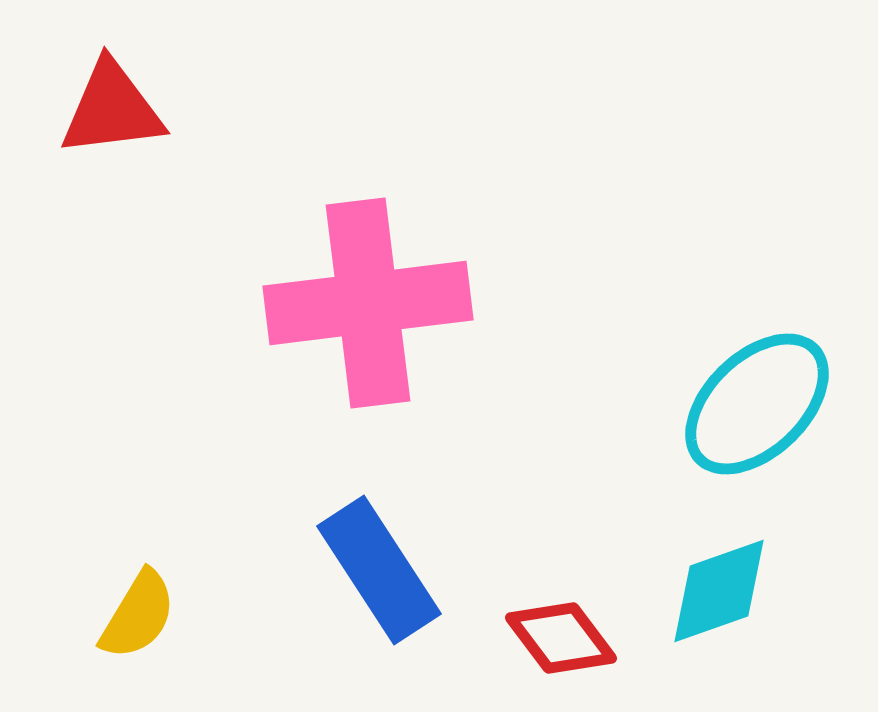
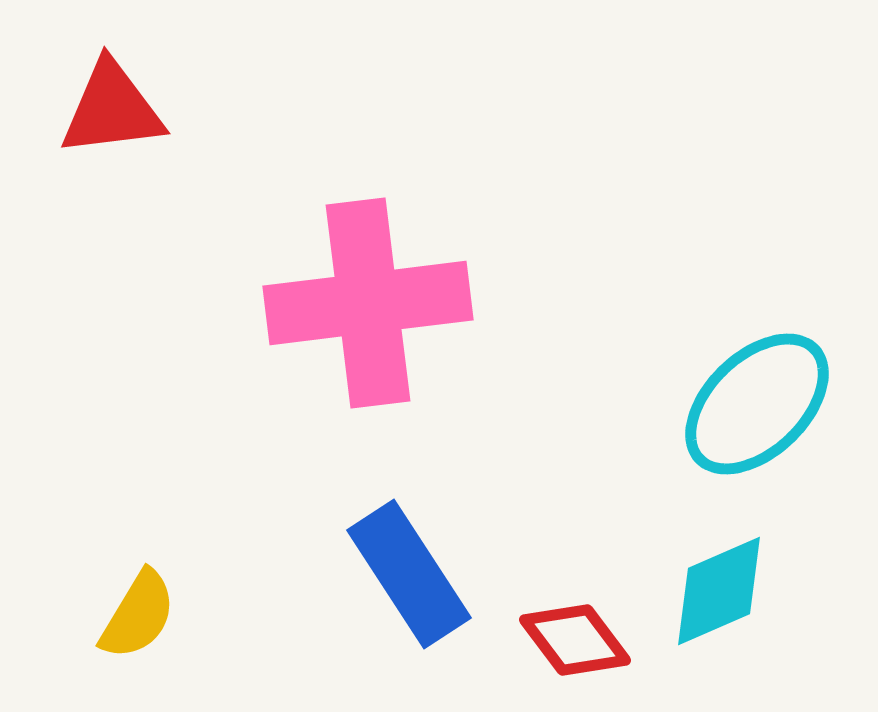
blue rectangle: moved 30 px right, 4 px down
cyan diamond: rotated 4 degrees counterclockwise
red diamond: moved 14 px right, 2 px down
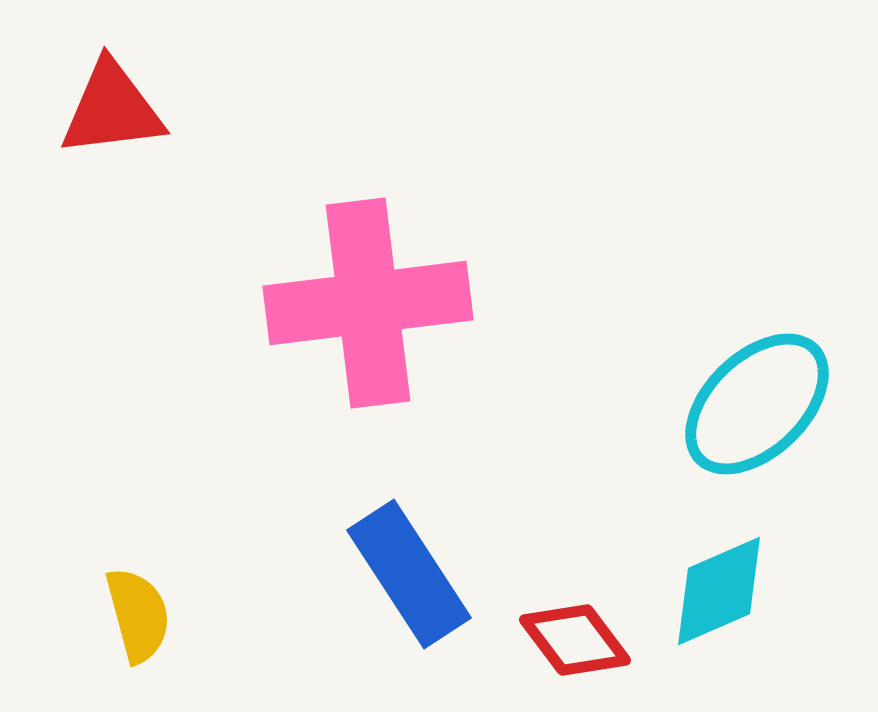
yellow semicircle: rotated 46 degrees counterclockwise
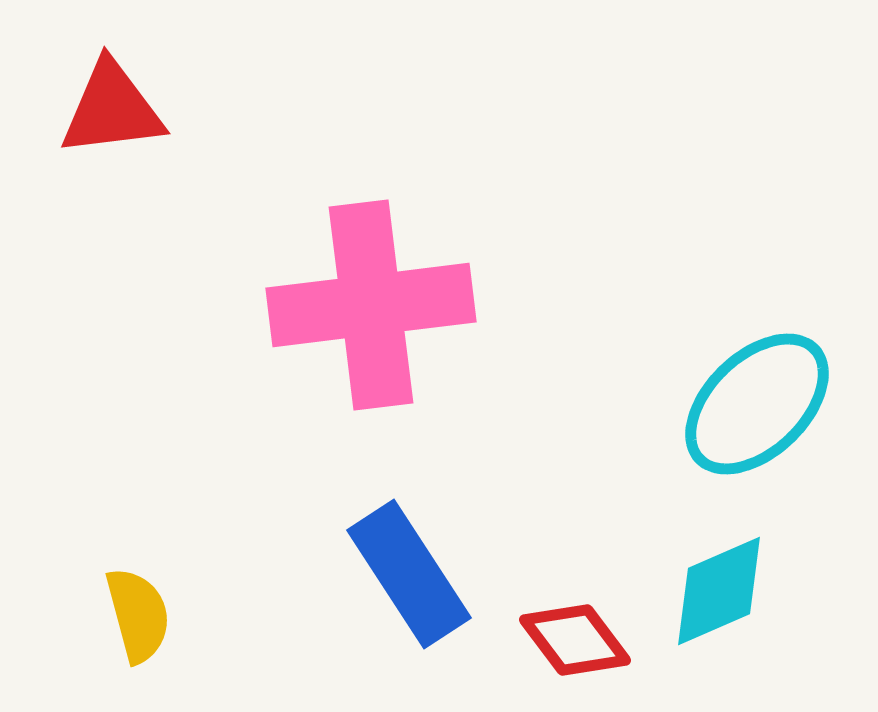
pink cross: moved 3 px right, 2 px down
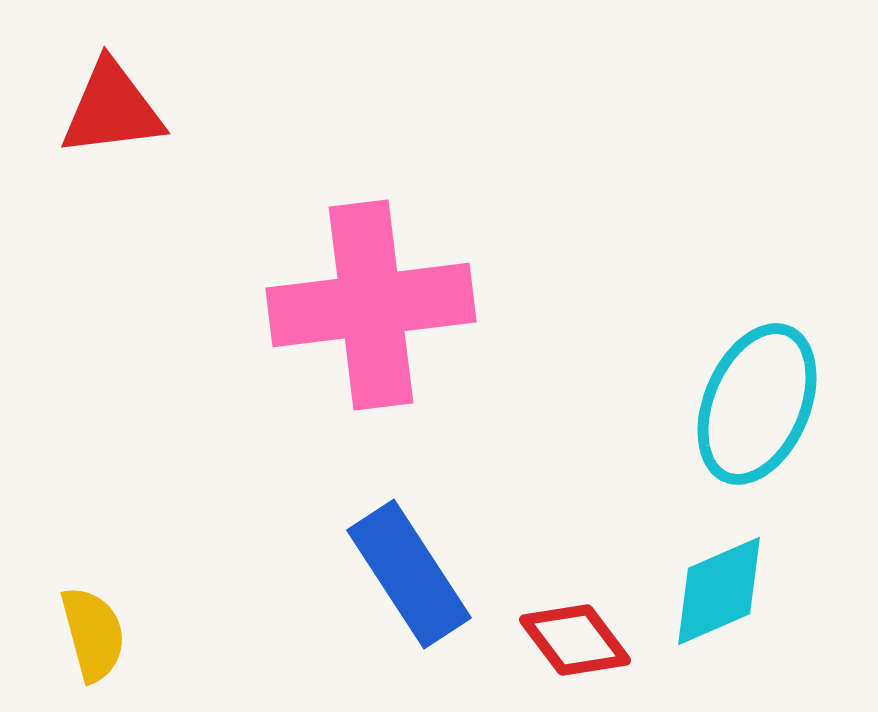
cyan ellipse: rotated 23 degrees counterclockwise
yellow semicircle: moved 45 px left, 19 px down
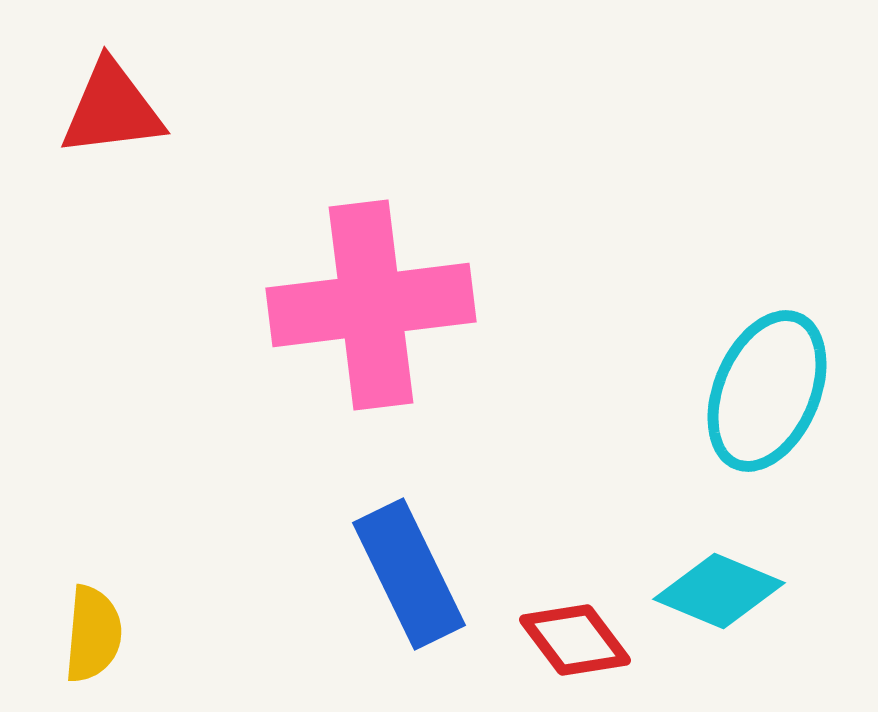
cyan ellipse: moved 10 px right, 13 px up
blue rectangle: rotated 7 degrees clockwise
cyan diamond: rotated 46 degrees clockwise
yellow semicircle: rotated 20 degrees clockwise
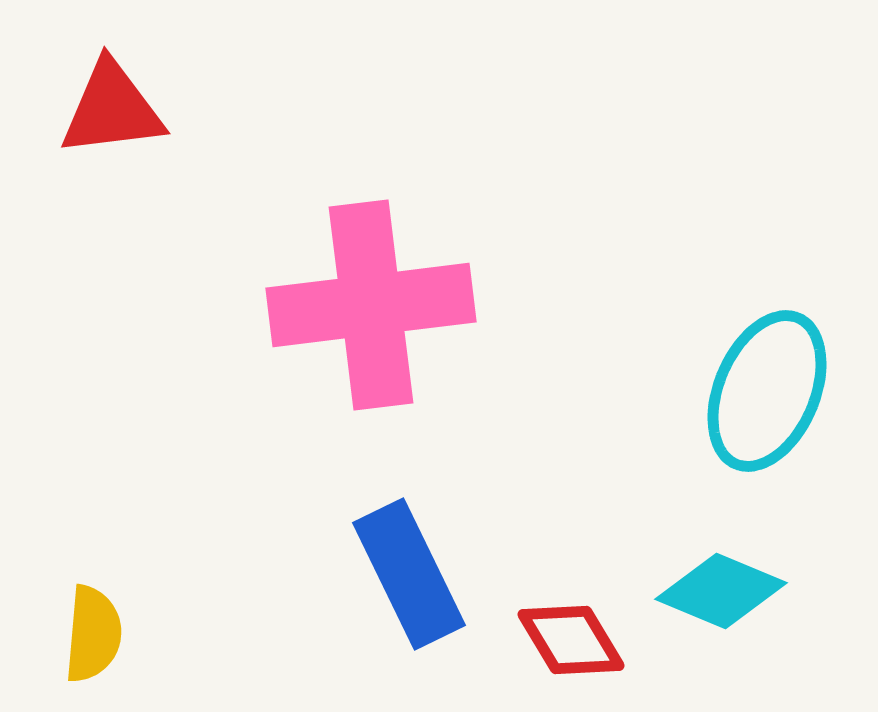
cyan diamond: moved 2 px right
red diamond: moved 4 px left; rotated 6 degrees clockwise
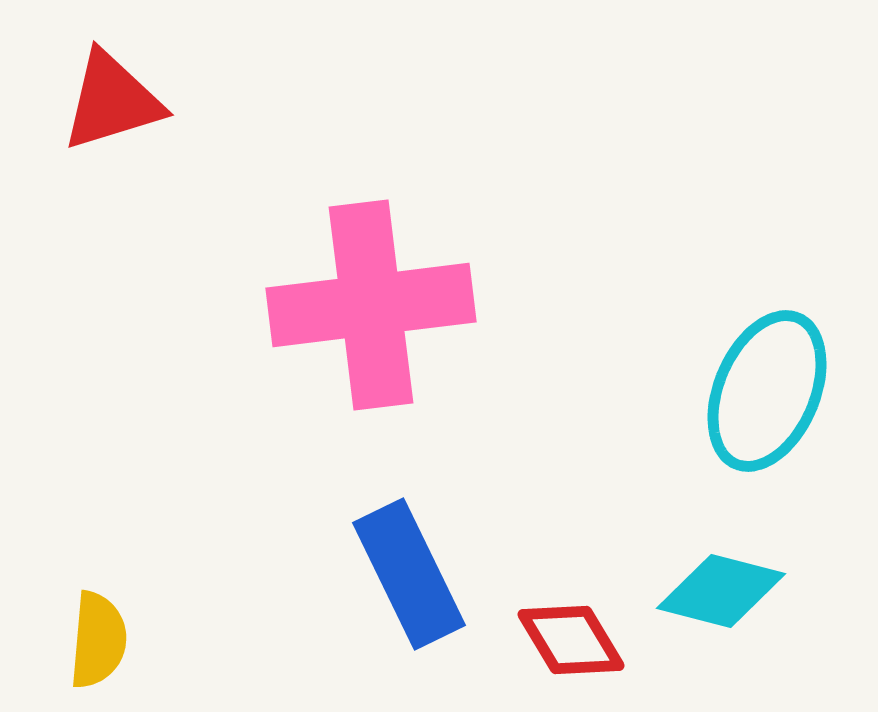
red triangle: moved 8 px up; rotated 10 degrees counterclockwise
cyan diamond: rotated 8 degrees counterclockwise
yellow semicircle: moved 5 px right, 6 px down
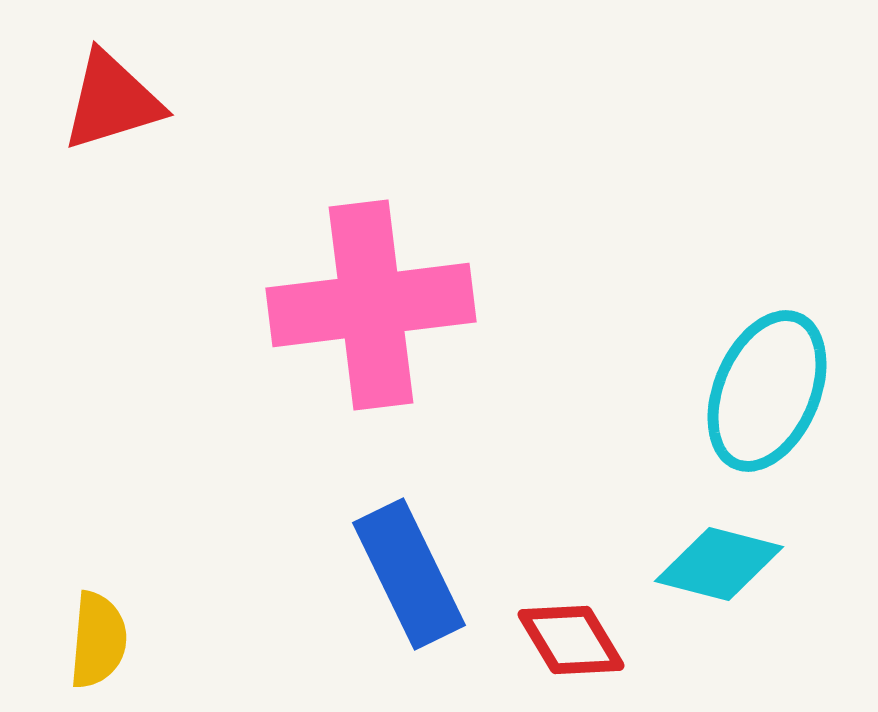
cyan diamond: moved 2 px left, 27 px up
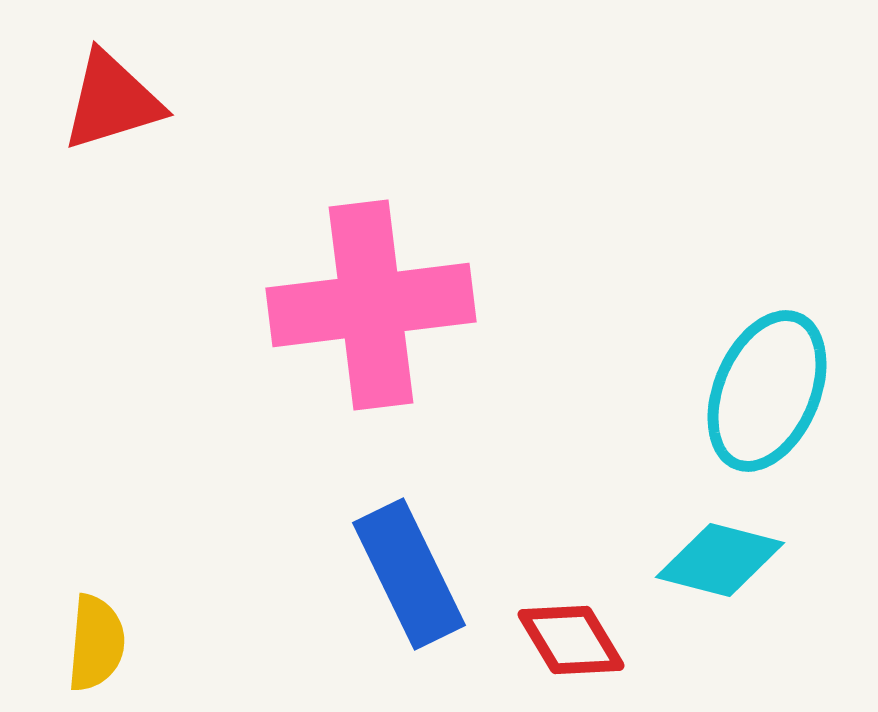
cyan diamond: moved 1 px right, 4 px up
yellow semicircle: moved 2 px left, 3 px down
